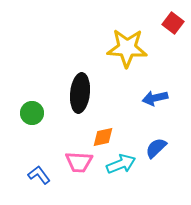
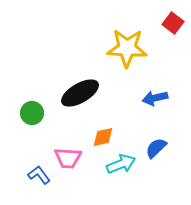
black ellipse: rotated 54 degrees clockwise
pink trapezoid: moved 11 px left, 4 px up
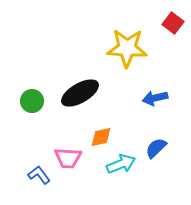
green circle: moved 12 px up
orange diamond: moved 2 px left
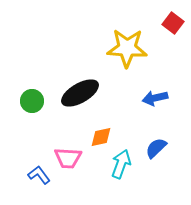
cyan arrow: rotated 48 degrees counterclockwise
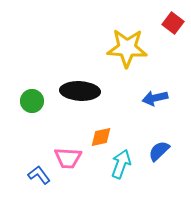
black ellipse: moved 2 px up; rotated 33 degrees clockwise
blue semicircle: moved 3 px right, 3 px down
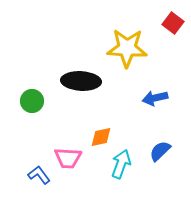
black ellipse: moved 1 px right, 10 px up
blue semicircle: moved 1 px right
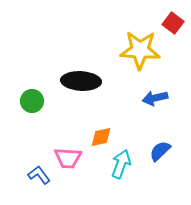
yellow star: moved 13 px right, 2 px down
